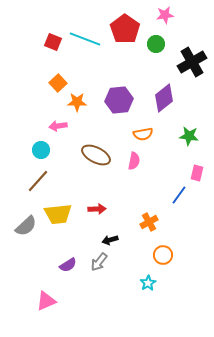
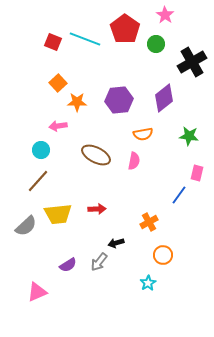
pink star: rotated 30 degrees counterclockwise
black arrow: moved 6 px right, 3 px down
pink triangle: moved 9 px left, 9 px up
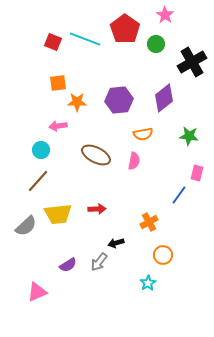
orange square: rotated 36 degrees clockwise
